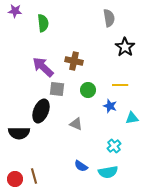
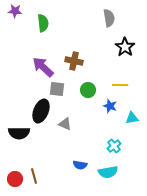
gray triangle: moved 11 px left
blue semicircle: moved 1 px left, 1 px up; rotated 24 degrees counterclockwise
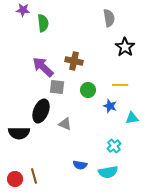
purple star: moved 8 px right, 1 px up
gray square: moved 2 px up
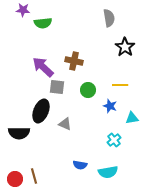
green semicircle: rotated 90 degrees clockwise
cyan cross: moved 6 px up
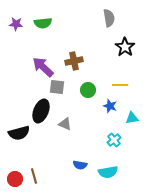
purple star: moved 7 px left, 14 px down
brown cross: rotated 24 degrees counterclockwise
black semicircle: rotated 15 degrees counterclockwise
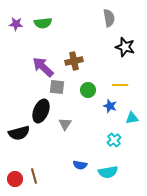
black star: rotated 18 degrees counterclockwise
gray triangle: rotated 40 degrees clockwise
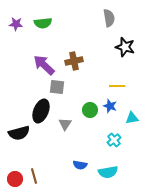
purple arrow: moved 1 px right, 2 px up
yellow line: moved 3 px left, 1 px down
green circle: moved 2 px right, 20 px down
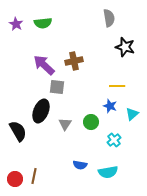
purple star: rotated 24 degrees clockwise
green circle: moved 1 px right, 12 px down
cyan triangle: moved 4 px up; rotated 32 degrees counterclockwise
black semicircle: moved 1 px left, 2 px up; rotated 105 degrees counterclockwise
brown line: rotated 28 degrees clockwise
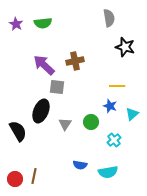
brown cross: moved 1 px right
